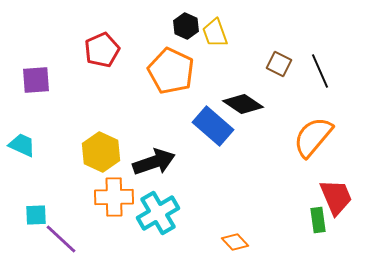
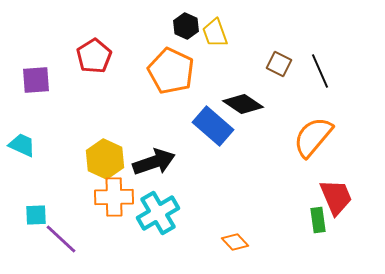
red pentagon: moved 8 px left, 6 px down; rotated 8 degrees counterclockwise
yellow hexagon: moved 4 px right, 7 px down
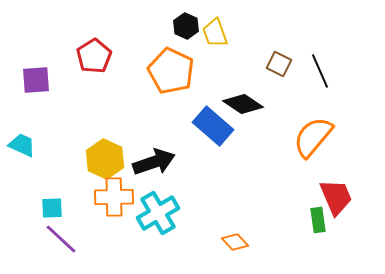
cyan square: moved 16 px right, 7 px up
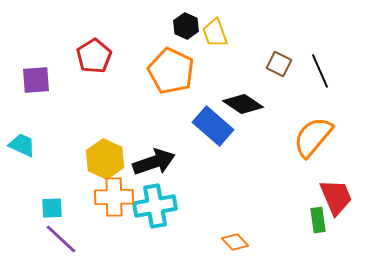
cyan cross: moved 3 px left, 7 px up; rotated 21 degrees clockwise
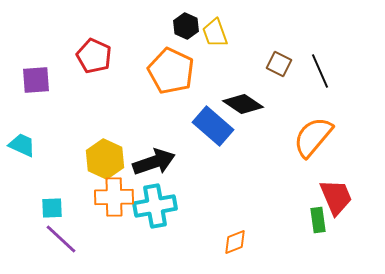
red pentagon: rotated 16 degrees counterclockwise
orange diamond: rotated 68 degrees counterclockwise
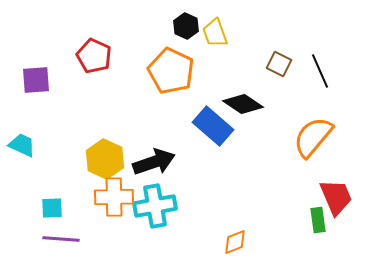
purple line: rotated 39 degrees counterclockwise
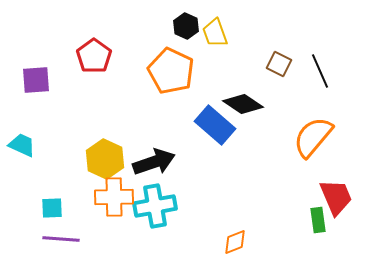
red pentagon: rotated 12 degrees clockwise
blue rectangle: moved 2 px right, 1 px up
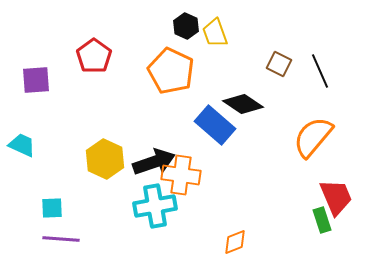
orange cross: moved 67 px right, 22 px up; rotated 9 degrees clockwise
green rectangle: moved 4 px right; rotated 10 degrees counterclockwise
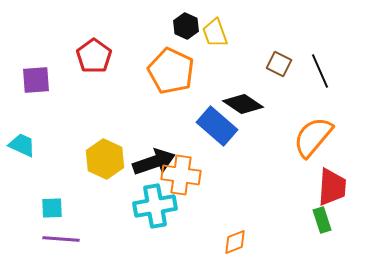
blue rectangle: moved 2 px right, 1 px down
red trapezoid: moved 4 px left, 10 px up; rotated 27 degrees clockwise
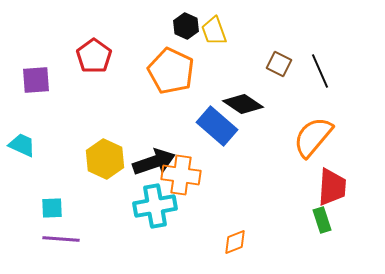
yellow trapezoid: moved 1 px left, 2 px up
